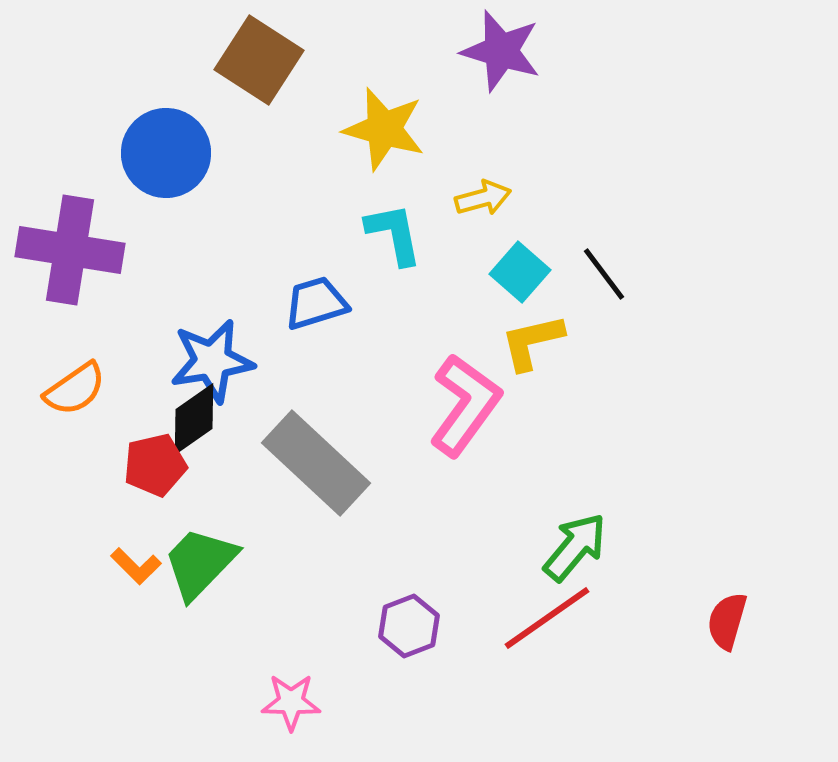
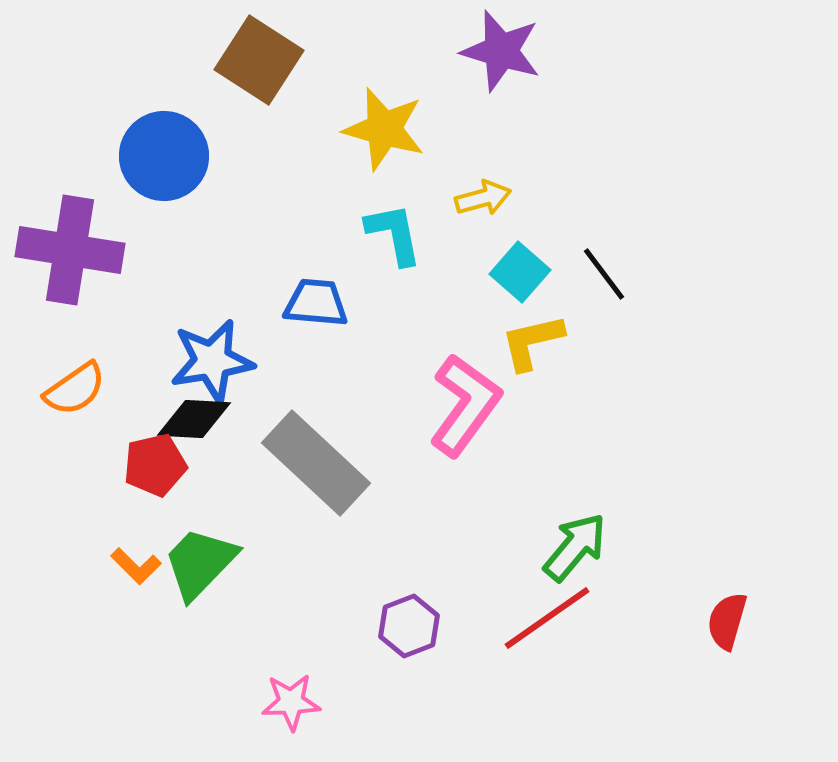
blue circle: moved 2 px left, 3 px down
blue trapezoid: rotated 22 degrees clockwise
black diamond: rotated 38 degrees clockwise
pink star: rotated 4 degrees counterclockwise
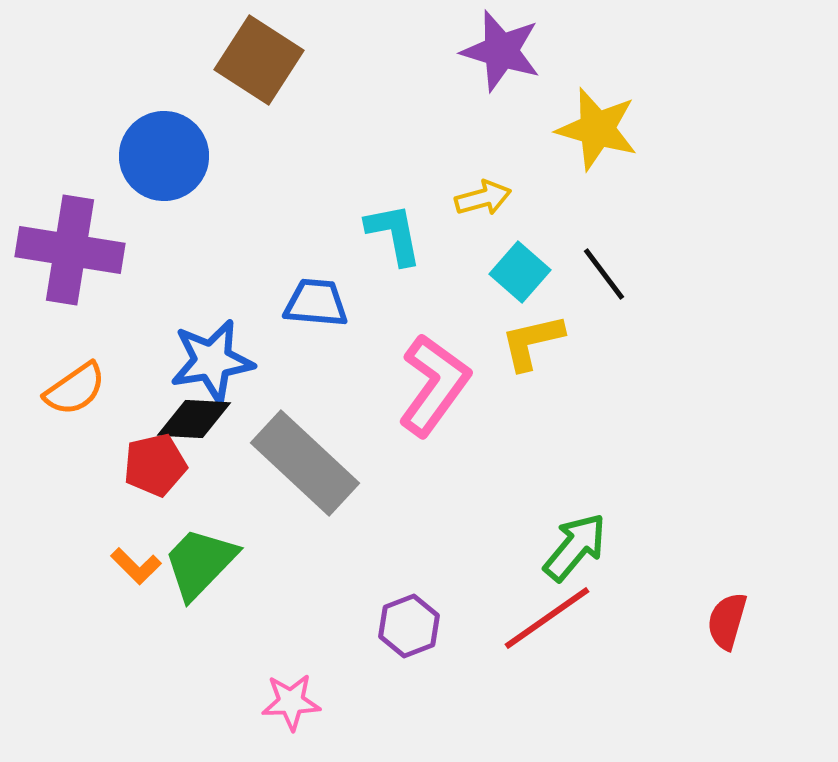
yellow star: moved 213 px right
pink L-shape: moved 31 px left, 20 px up
gray rectangle: moved 11 px left
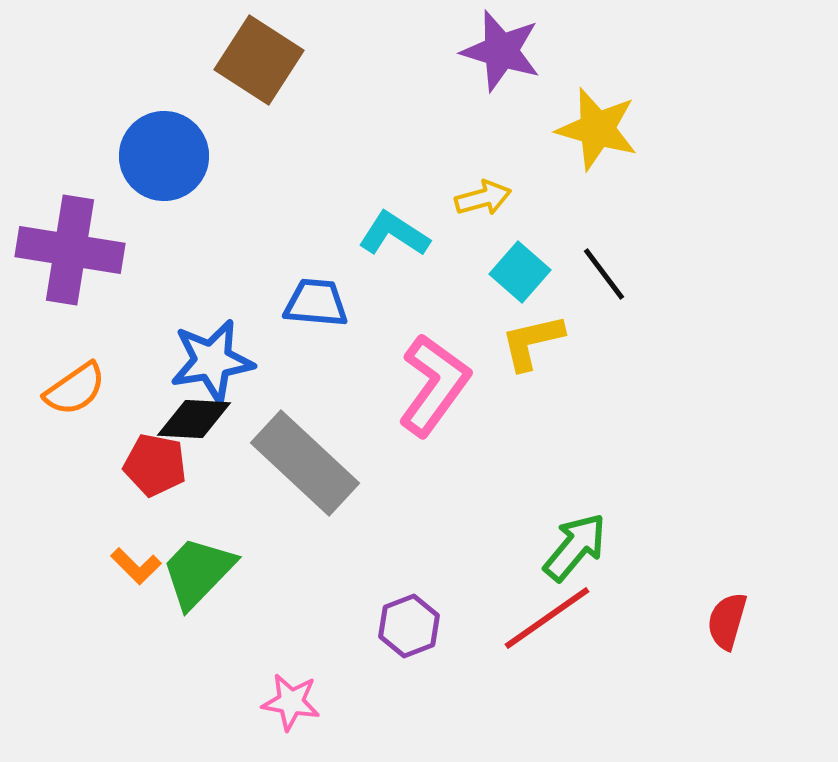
cyan L-shape: rotated 46 degrees counterclockwise
red pentagon: rotated 24 degrees clockwise
green trapezoid: moved 2 px left, 9 px down
pink star: rotated 12 degrees clockwise
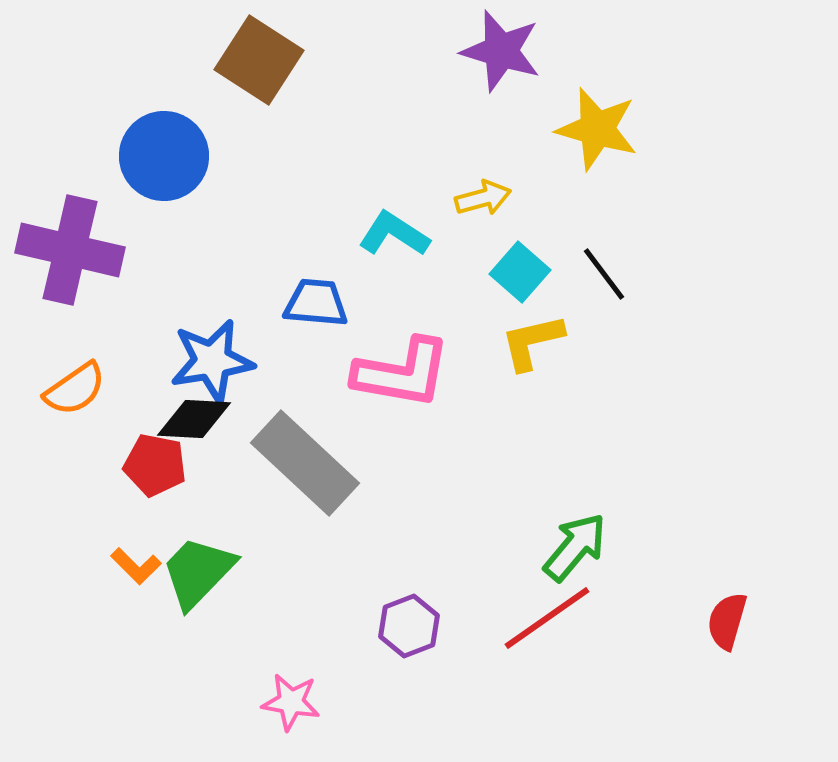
purple cross: rotated 4 degrees clockwise
pink L-shape: moved 32 px left, 12 px up; rotated 64 degrees clockwise
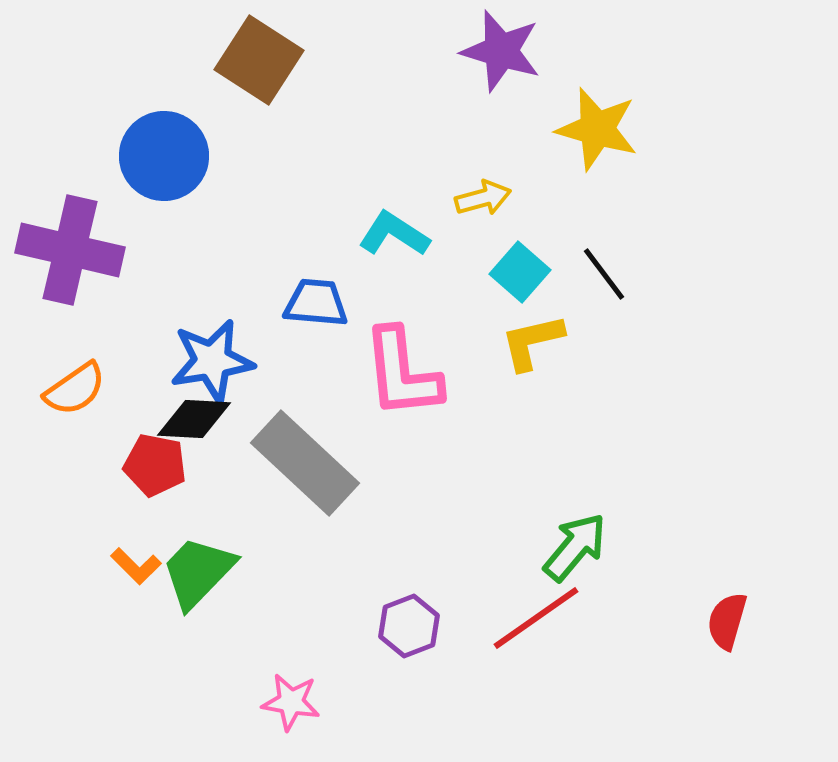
pink L-shape: rotated 74 degrees clockwise
red line: moved 11 px left
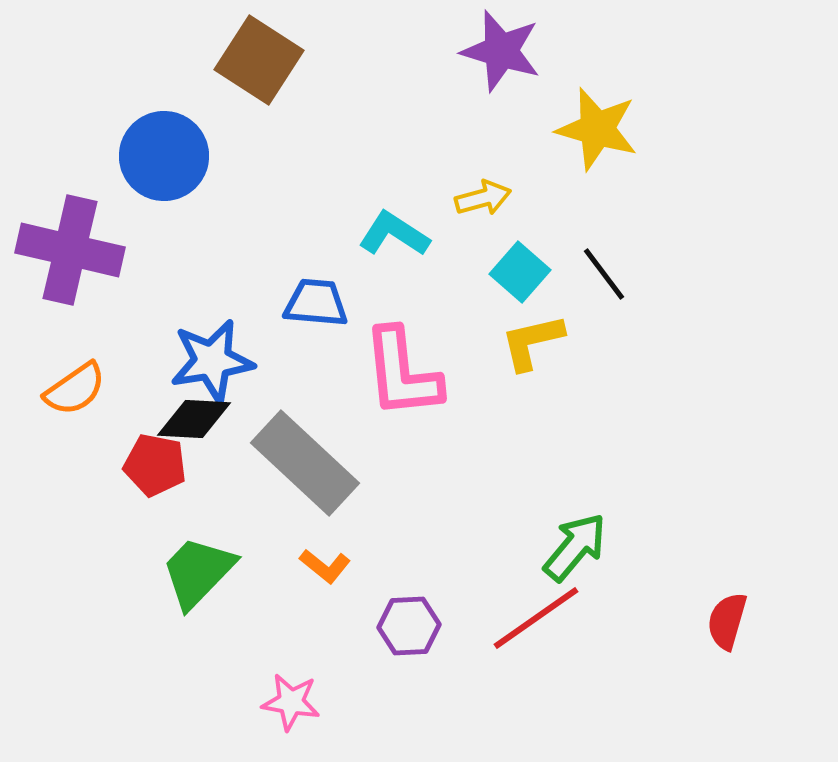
orange L-shape: moved 189 px right; rotated 6 degrees counterclockwise
purple hexagon: rotated 18 degrees clockwise
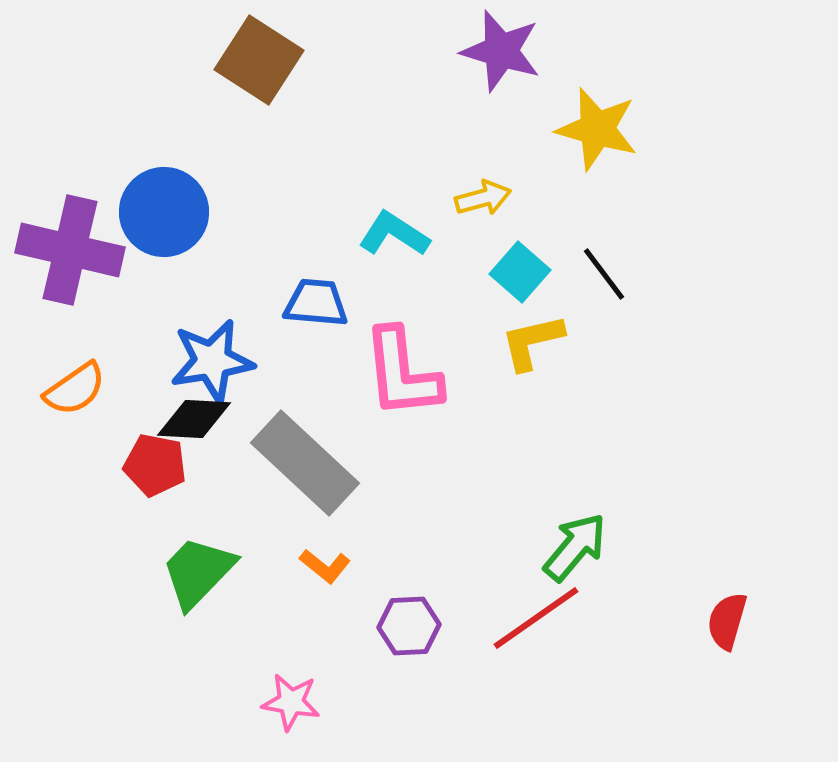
blue circle: moved 56 px down
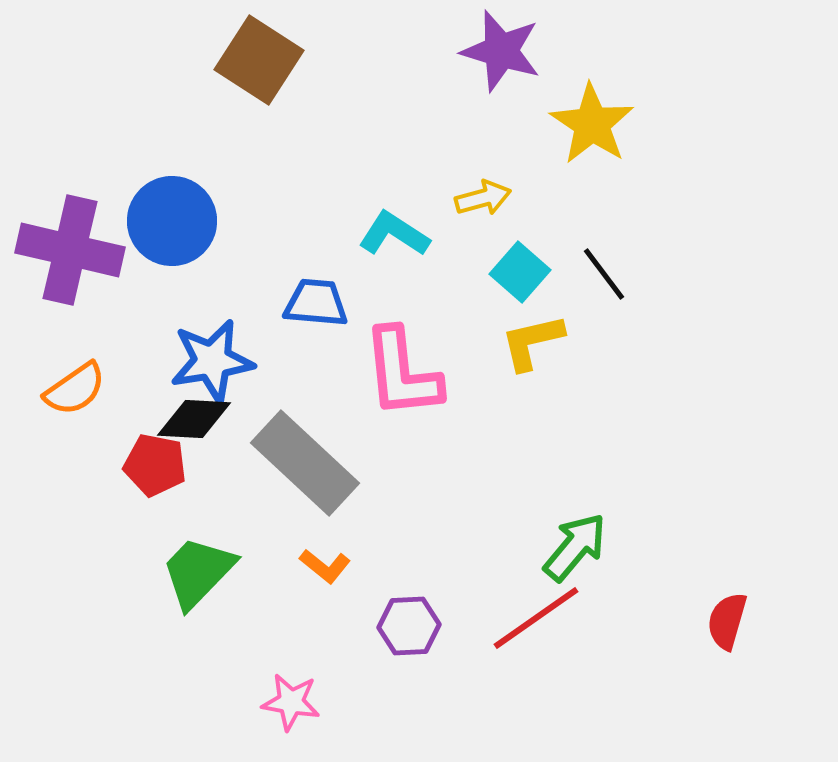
yellow star: moved 5 px left, 5 px up; rotated 18 degrees clockwise
blue circle: moved 8 px right, 9 px down
